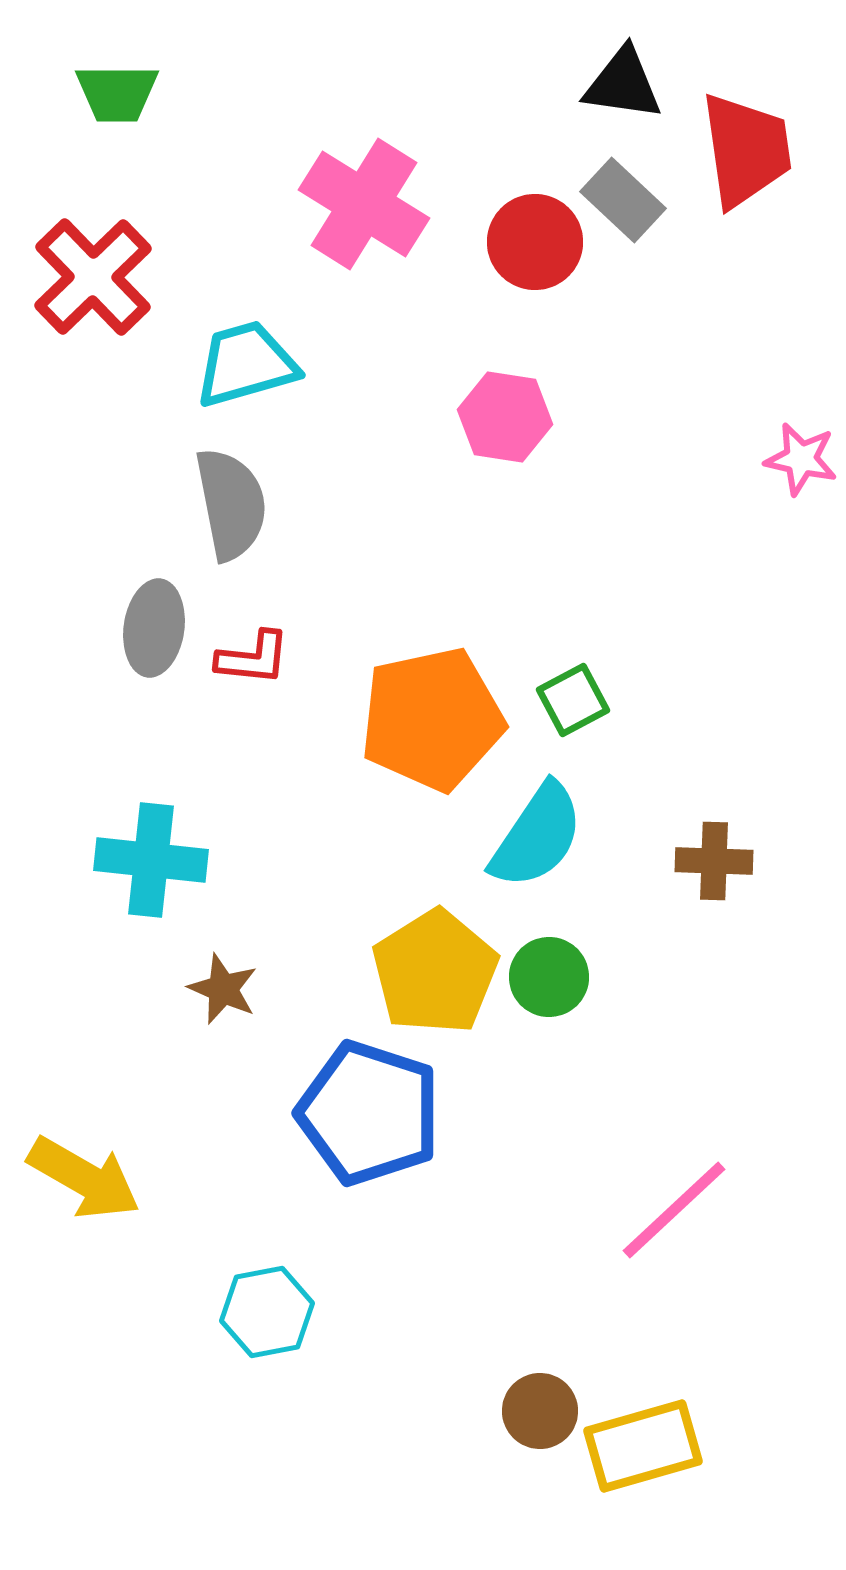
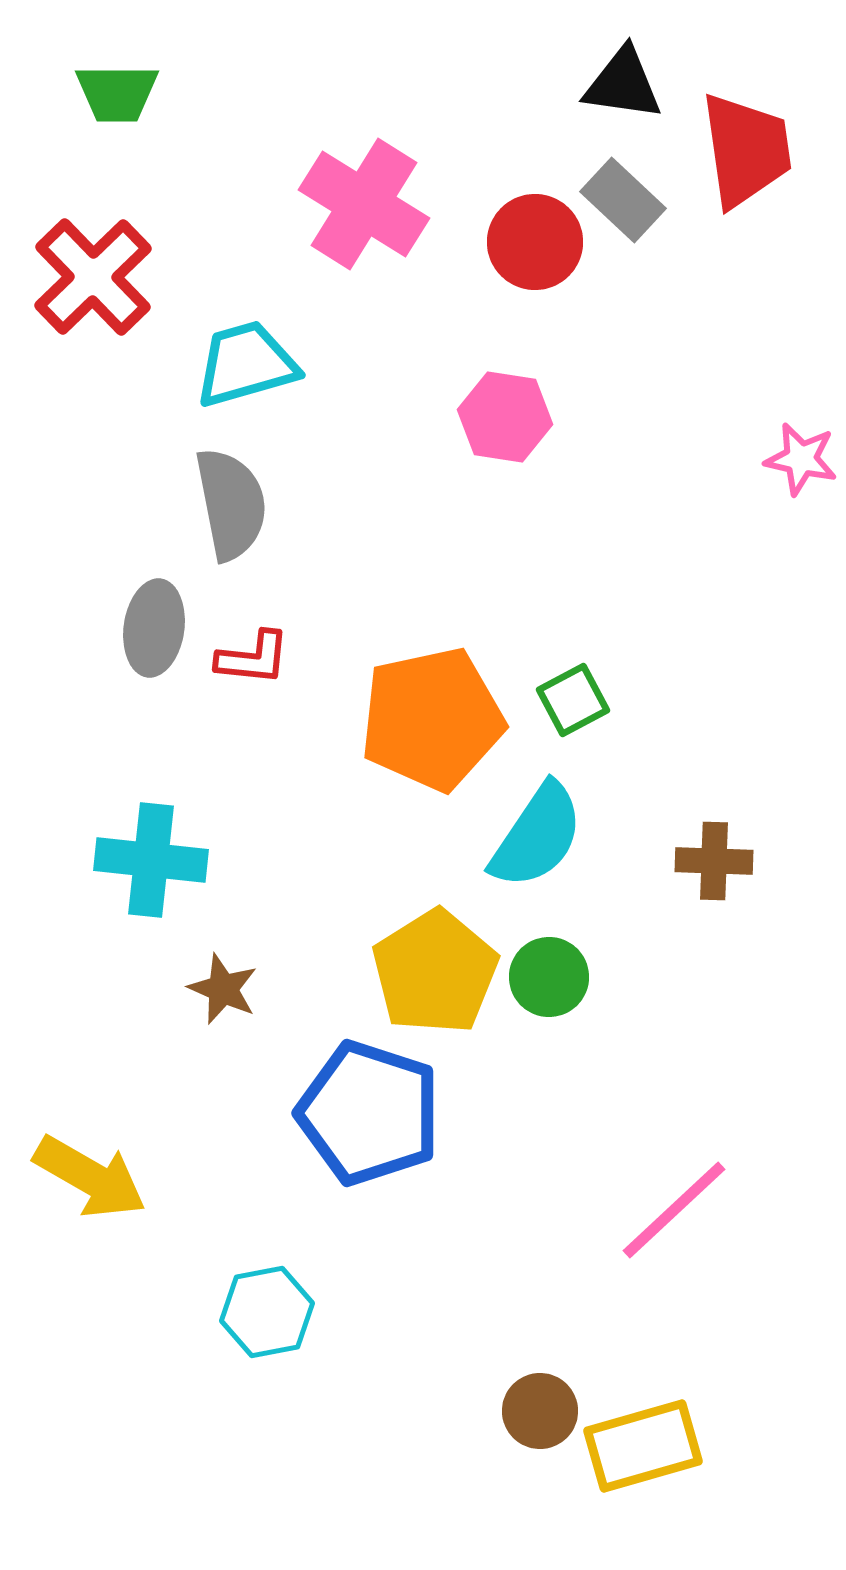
yellow arrow: moved 6 px right, 1 px up
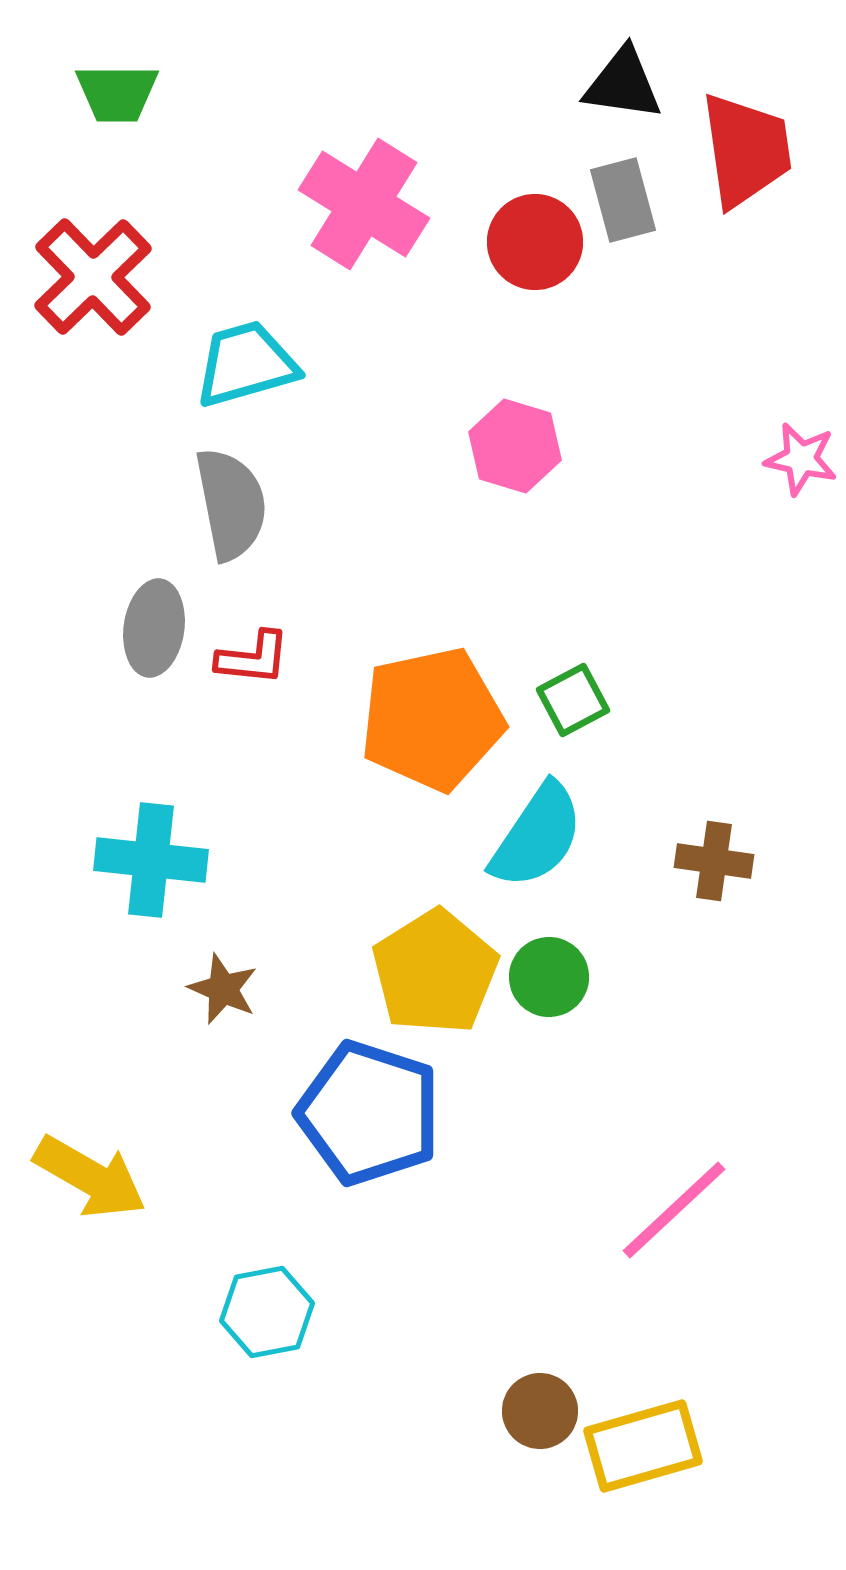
gray rectangle: rotated 32 degrees clockwise
pink hexagon: moved 10 px right, 29 px down; rotated 8 degrees clockwise
brown cross: rotated 6 degrees clockwise
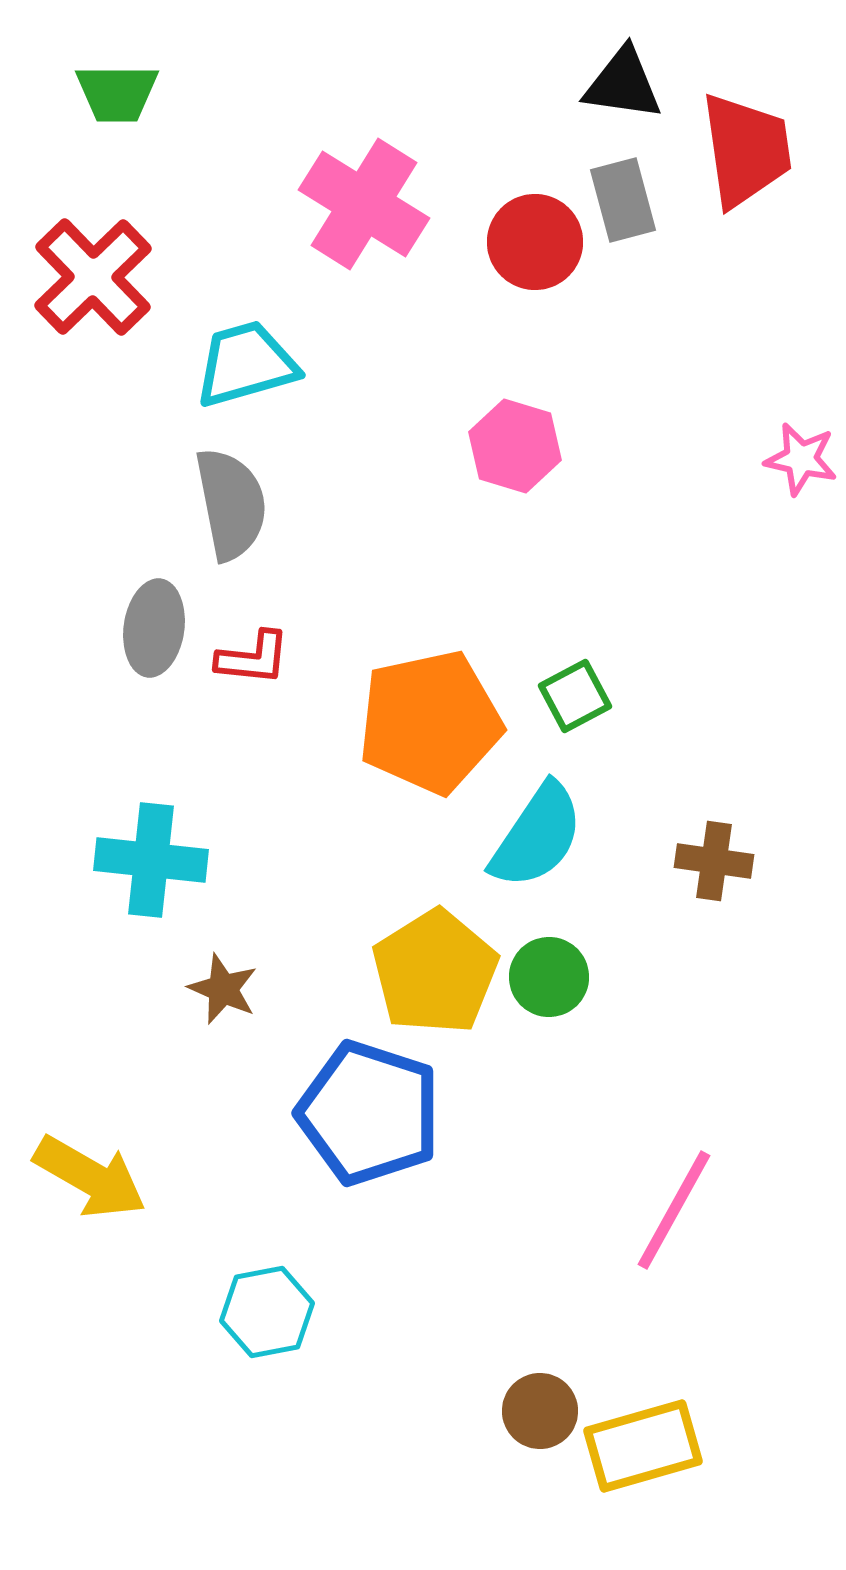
green square: moved 2 px right, 4 px up
orange pentagon: moved 2 px left, 3 px down
pink line: rotated 18 degrees counterclockwise
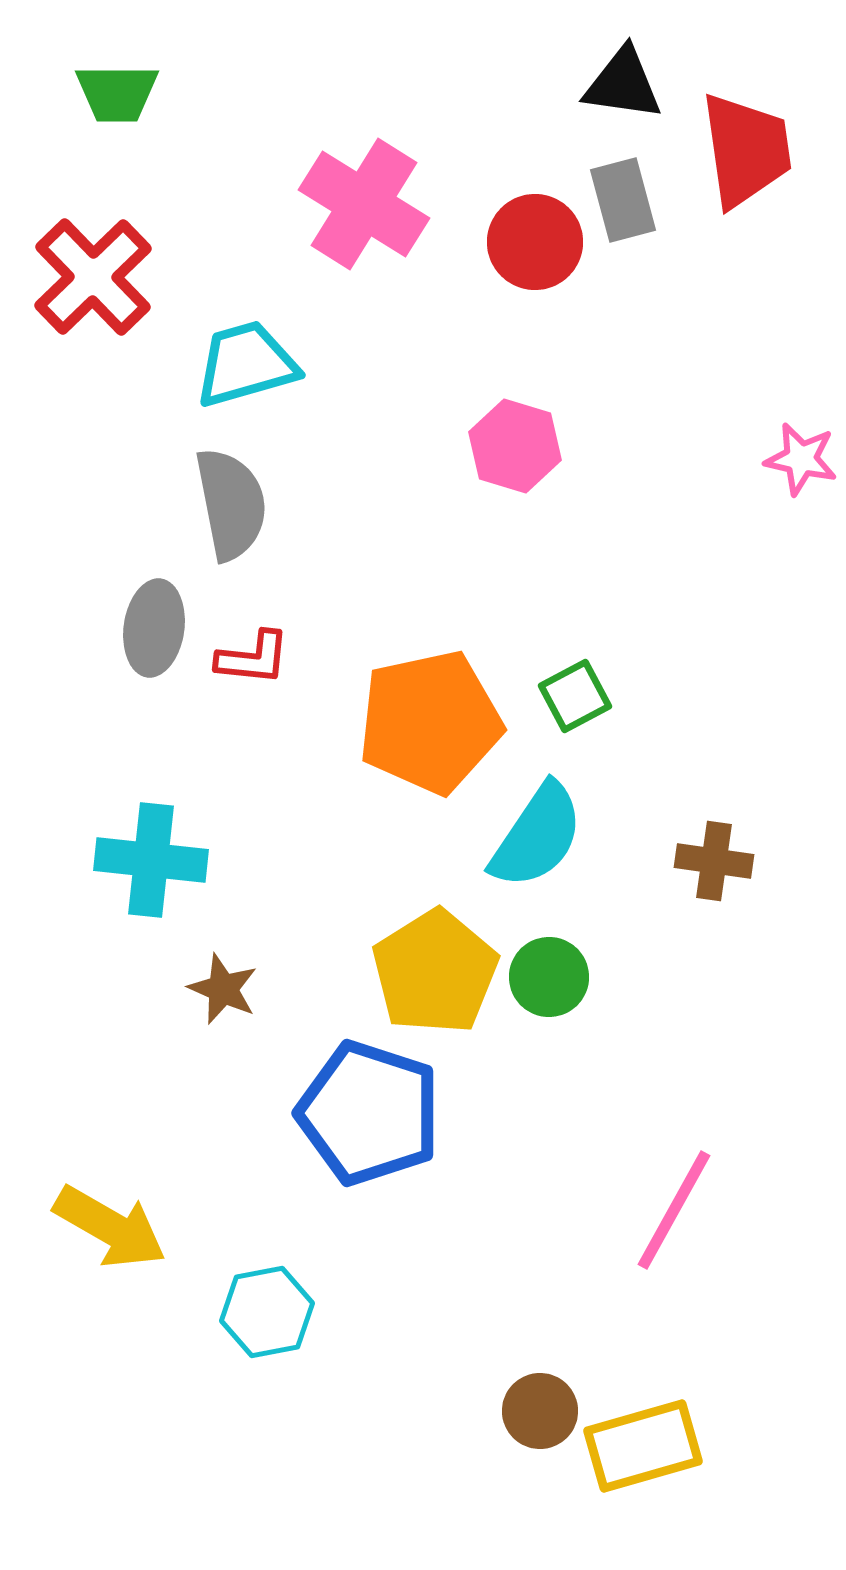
yellow arrow: moved 20 px right, 50 px down
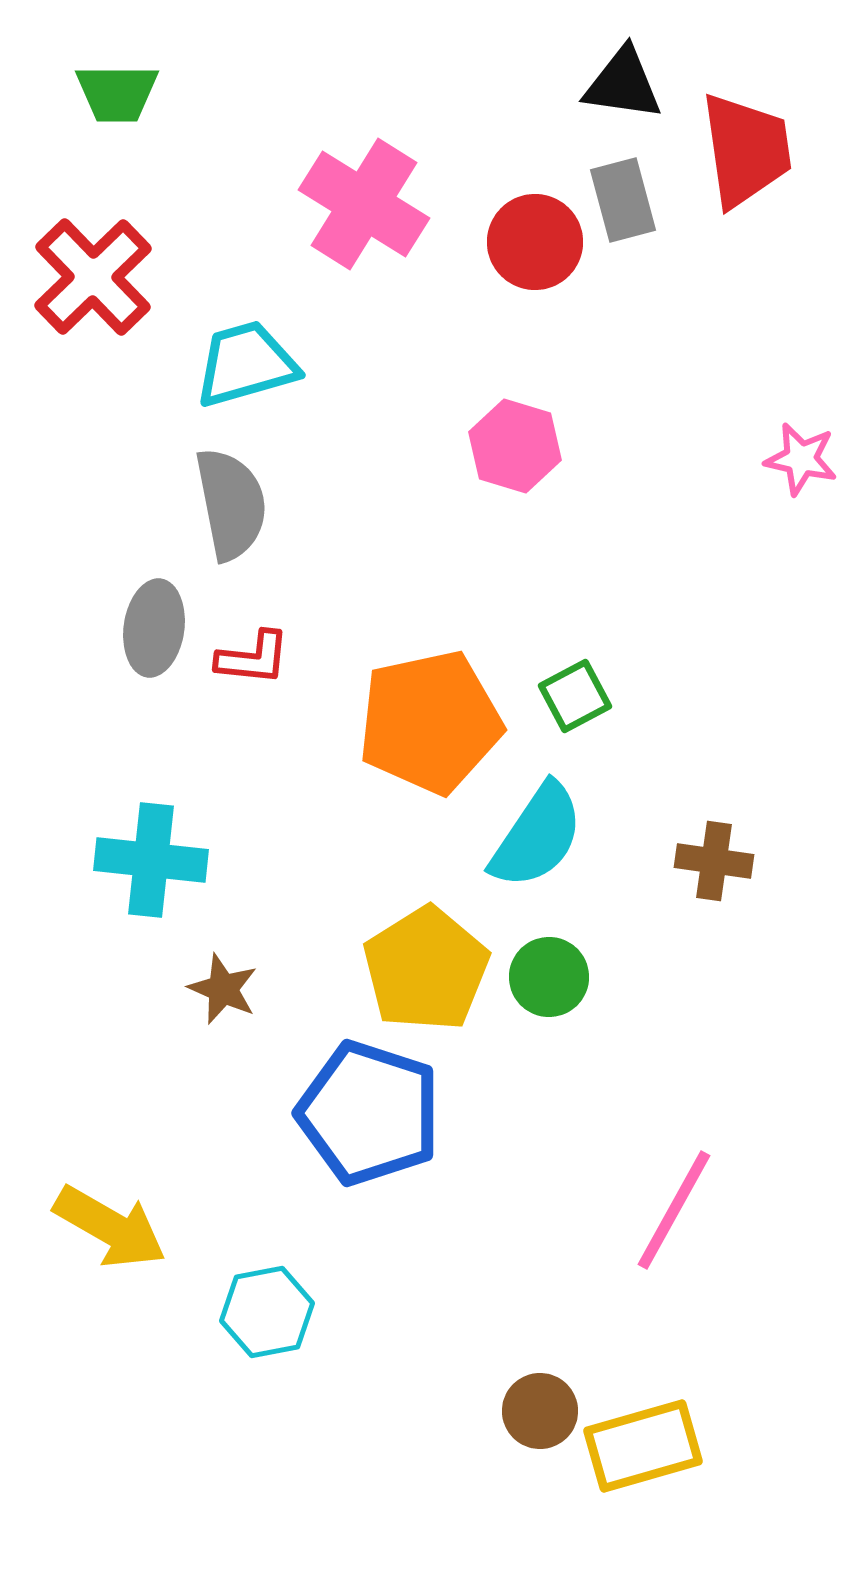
yellow pentagon: moved 9 px left, 3 px up
